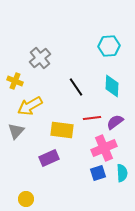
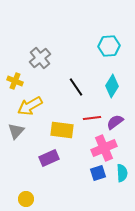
cyan diamond: rotated 30 degrees clockwise
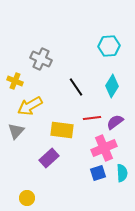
gray cross: moved 1 px right, 1 px down; rotated 25 degrees counterclockwise
purple rectangle: rotated 18 degrees counterclockwise
yellow circle: moved 1 px right, 1 px up
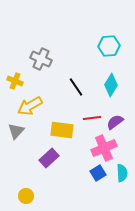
cyan diamond: moved 1 px left, 1 px up
blue square: rotated 14 degrees counterclockwise
yellow circle: moved 1 px left, 2 px up
